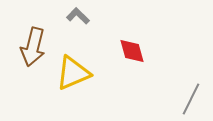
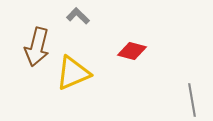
brown arrow: moved 4 px right
red diamond: rotated 60 degrees counterclockwise
gray line: moved 1 px right, 1 px down; rotated 36 degrees counterclockwise
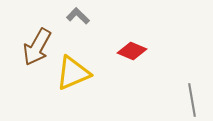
brown arrow: rotated 15 degrees clockwise
red diamond: rotated 8 degrees clockwise
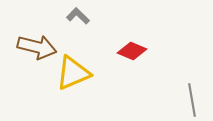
brown arrow: rotated 105 degrees counterclockwise
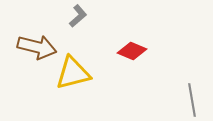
gray L-shape: rotated 95 degrees clockwise
yellow triangle: rotated 9 degrees clockwise
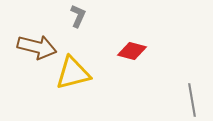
gray L-shape: rotated 25 degrees counterclockwise
red diamond: rotated 8 degrees counterclockwise
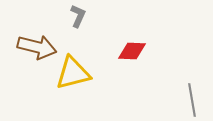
red diamond: rotated 12 degrees counterclockwise
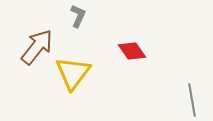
brown arrow: rotated 66 degrees counterclockwise
red diamond: rotated 52 degrees clockwise
yellow triangle: rotated 39 degrees counterclockwise
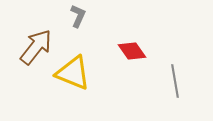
brown arrow: moved 1 px left
yellow triangle: rotated 45 degrees counterclockwise
gray line: moved 17 px left, 19 px up
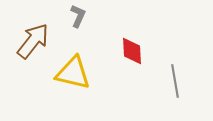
brown arrow: moved 3 px left, 6 px up
red diamond: rotated 32 degrees clockwise
yellow triangle: rotated 9 degrees counterclockwise
